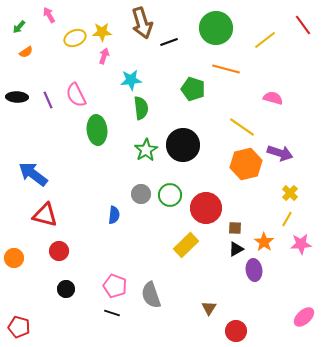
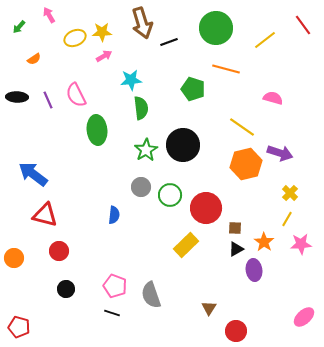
orange semicircle at (26, 52): moved 8 px right, 7 px down
pink arrow at (104, 56): rotated 42 degrees clockwise
gray circle at (141, 194): moved 7 px up
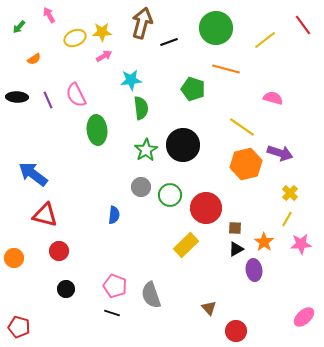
brown arrow at (142, 23): rotated 148 degrees counterclockwise
brown triangle at (209, 308): rotated 14 degrees counterclockwise
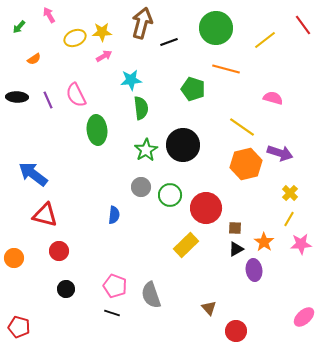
yellow line at (287, 219): moved 2 px right
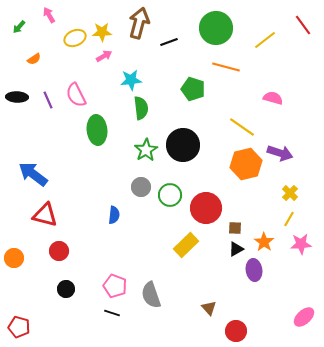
brown arrow at (142, 23): moved 3 px left
orange line at (226, 69): moved 2 px up
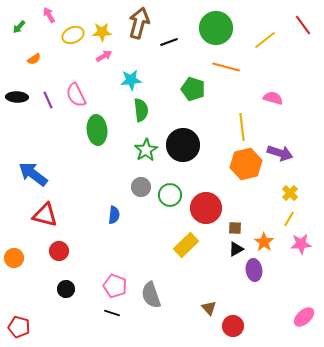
yellow ellipse at (75, 38): moved 2 px left, 3 px up
green semicircle at (141, 108): moved 2 px down
yellow line at (242, 127): rotated 48 degrees clockwise
red circle at (236, 331): moved 3 px left, 5 px up
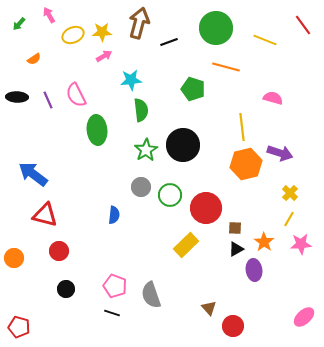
green arrow at (19, 27): moved 3 px up
yellow line at (265, 40): rotated 60 degrees clockwise
